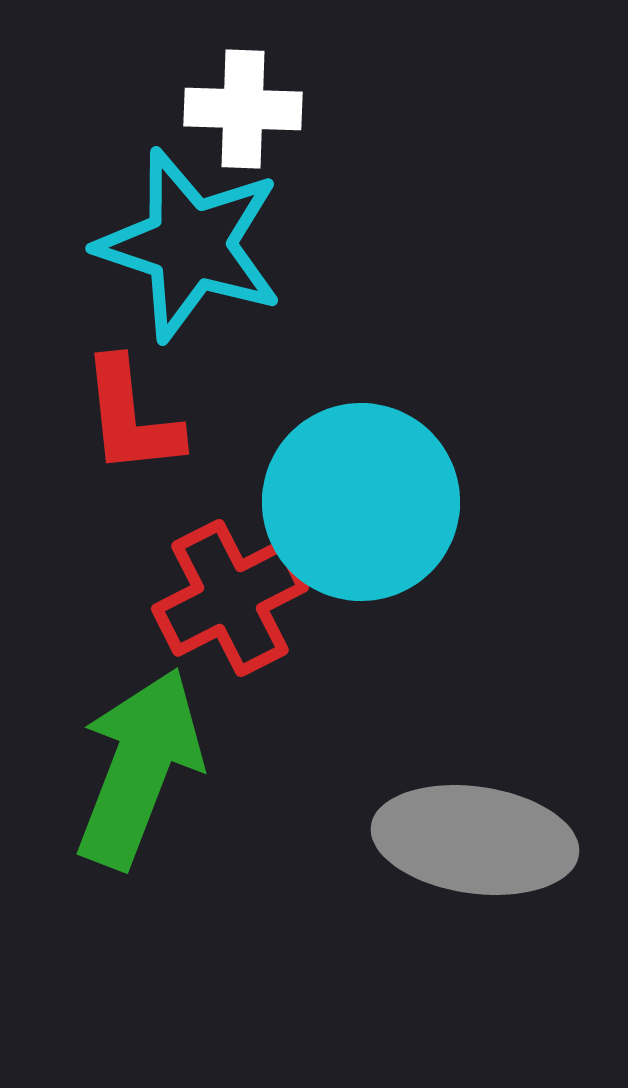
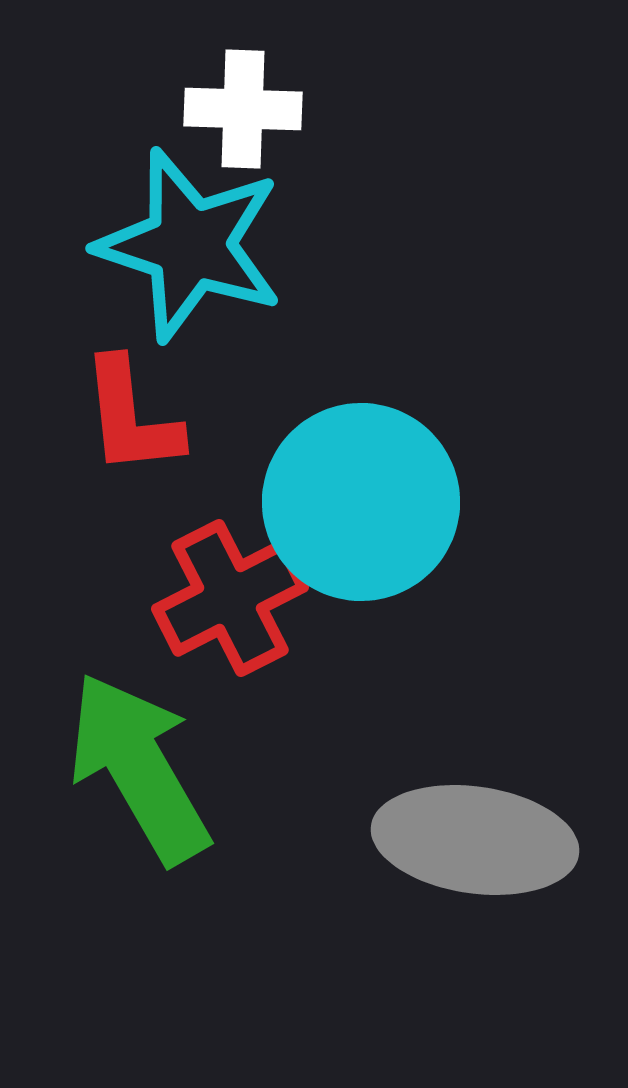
green arrow: rotated 51 degrees counterclockwise
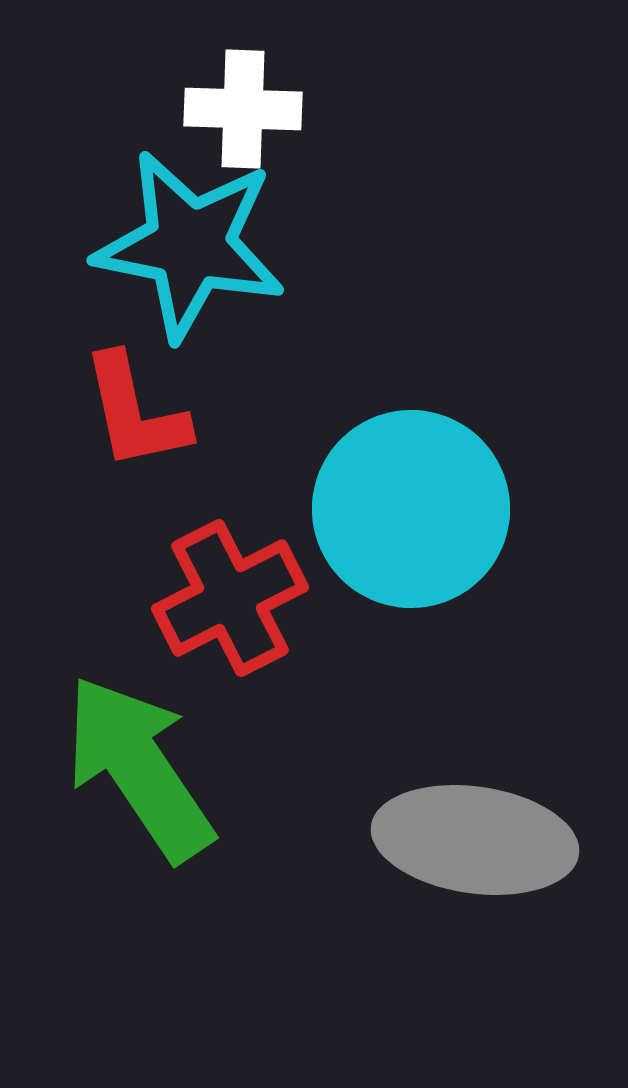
cyan star: rotated 7 degrees counterclockwise
red L-shape: moved 4 px right, 5 px up; rotated 6 degrees counterclockwise
cyan circle: moved 50 px right, 7 px down
green arrow: rotated 4 degrees counterclockwise
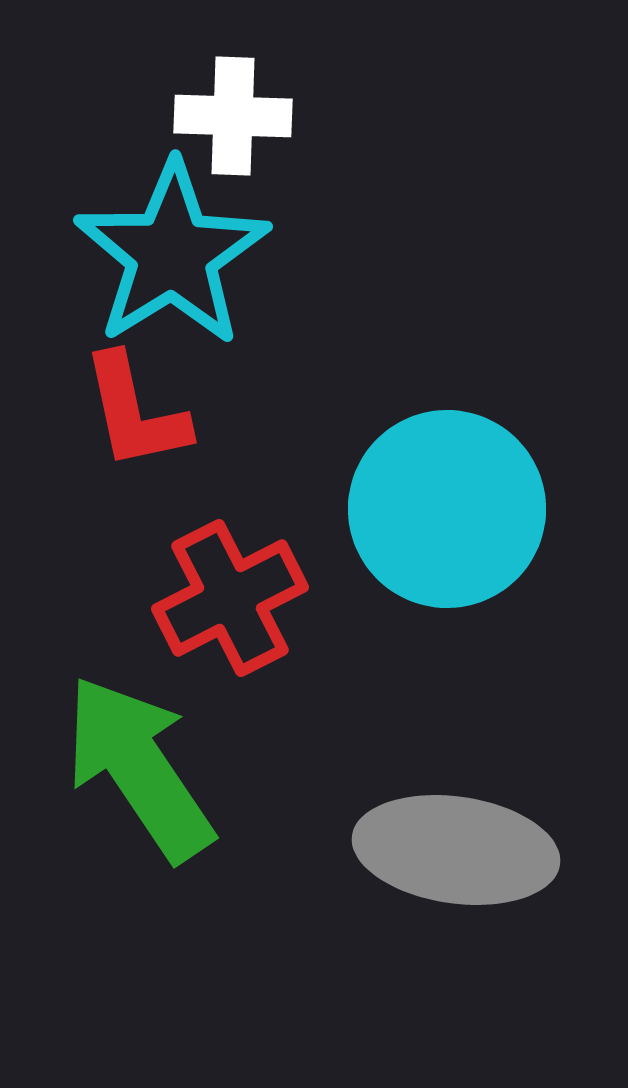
white cross: moved 10 px left, 7 px down
cyan star: moved 18 px left, 9 px down; rotated 29 degrees clockwise
cyan circle: moved 36 px right
gray ellipse: moved 19 px left, 10 px down
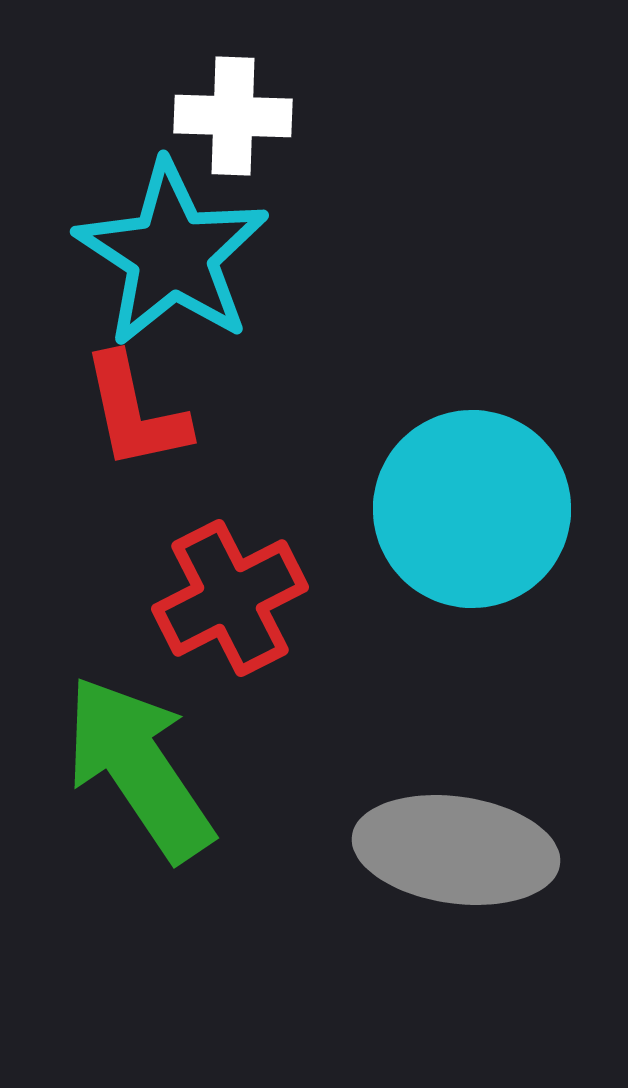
cyan star: rotated 7 degrees counterclockwise
cyan circle: moved 25 px right
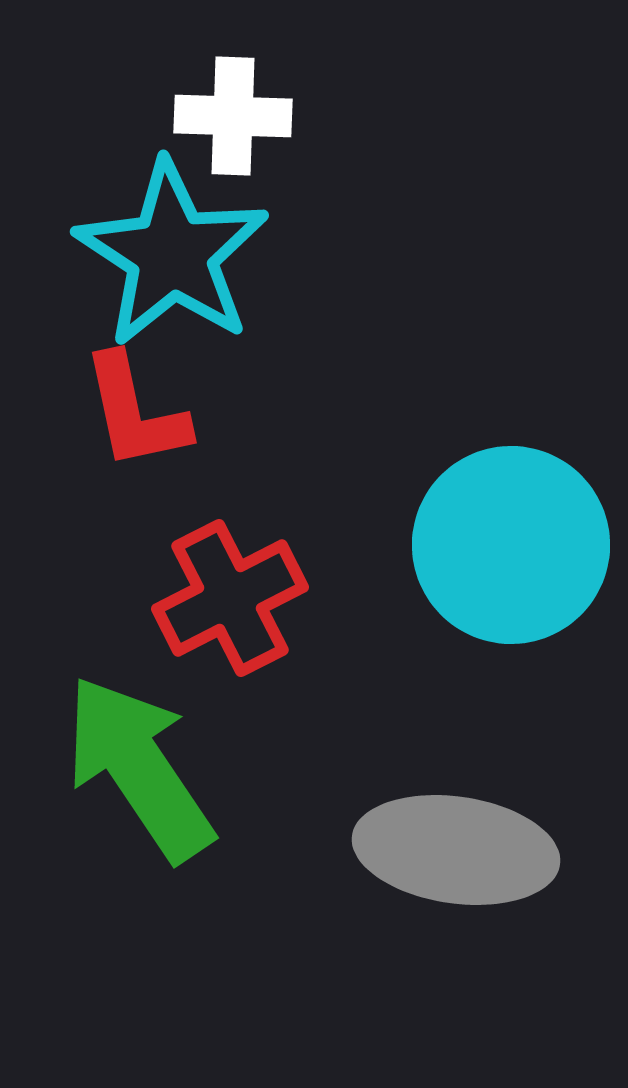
cyan circle: moved 39 px right, 36 px down
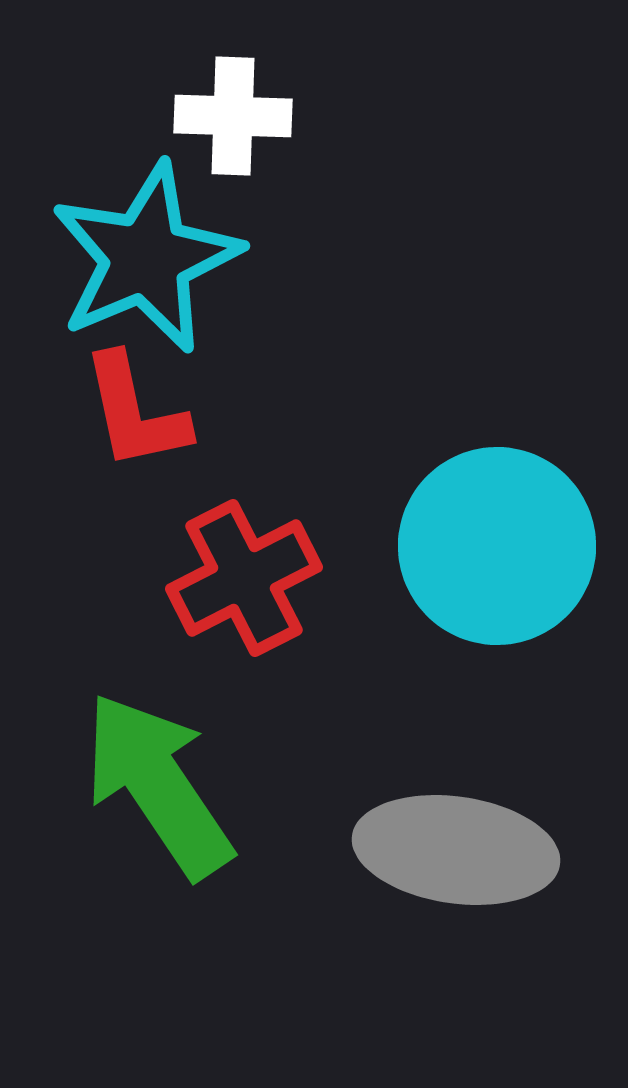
cyan star: moved 26 px left, 4 px down; rotated 16 degrees clockwise
cyan circle: moved 14 px left, 1 px down
red cross: moved 14 px right, 20 px up
green arrow: moved 19 px right, 17 px down
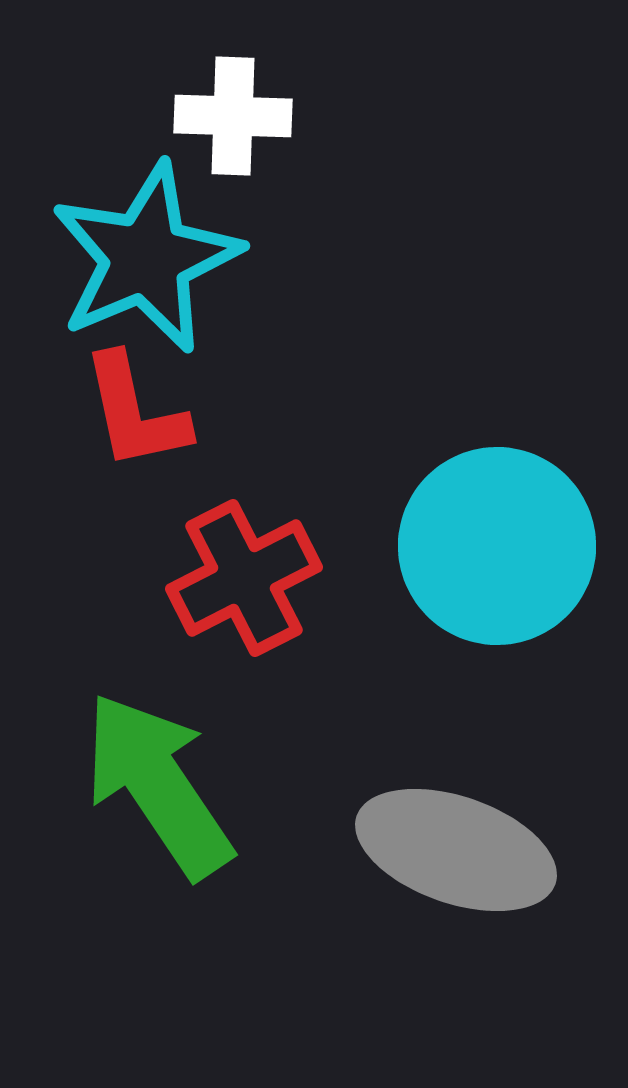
gray ellipse: rotated 11 degrees clockwise
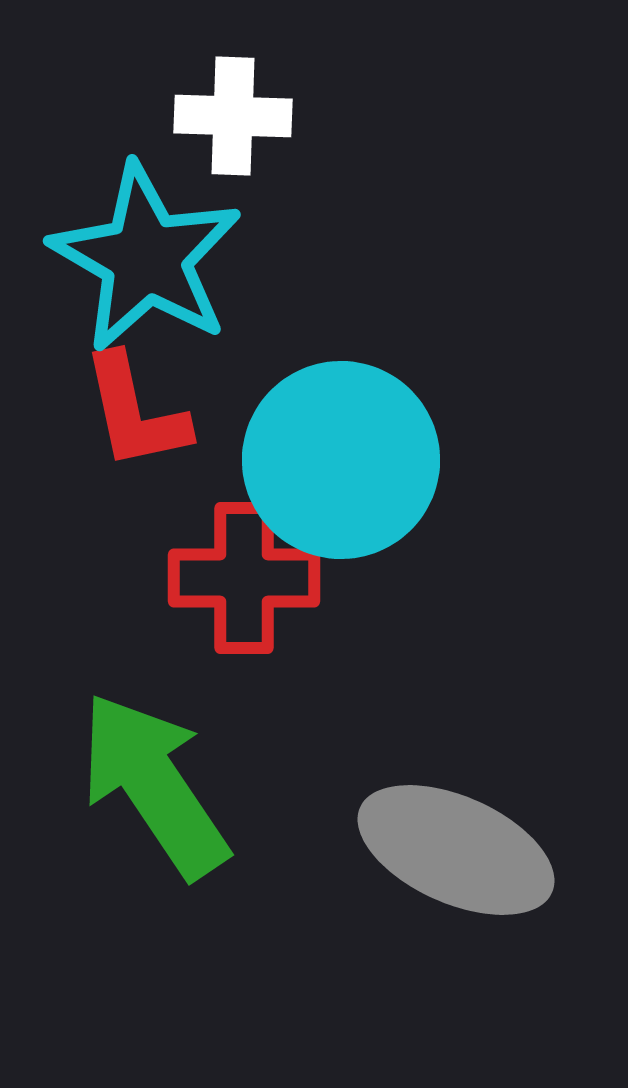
cyan star: rotated 19 degrees counterclockwise
cyan circle: moved 156 px left, 86 px up
red cross: rotated 27 degrees clockwise
green arrow: moved 4 px left
gray ellipse: rotated 5 degrees clockwise
